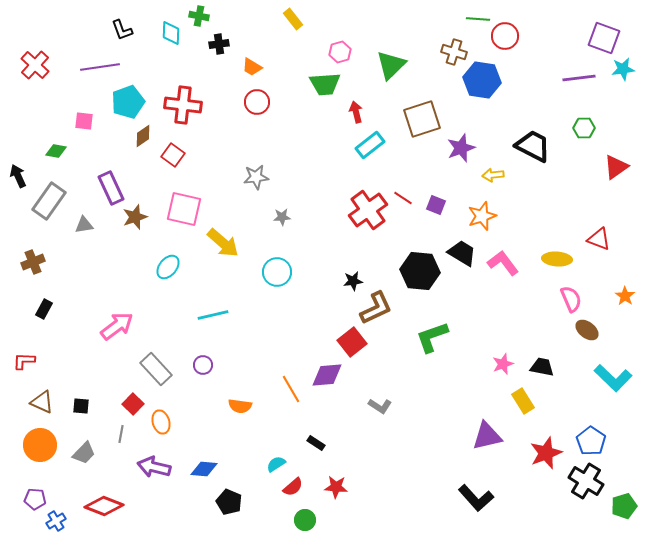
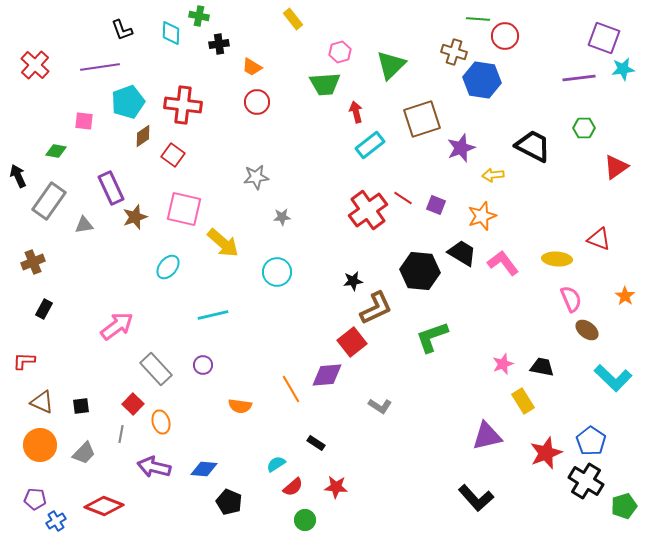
black square at (81, 406): rotated 12 degrees counterclockwise
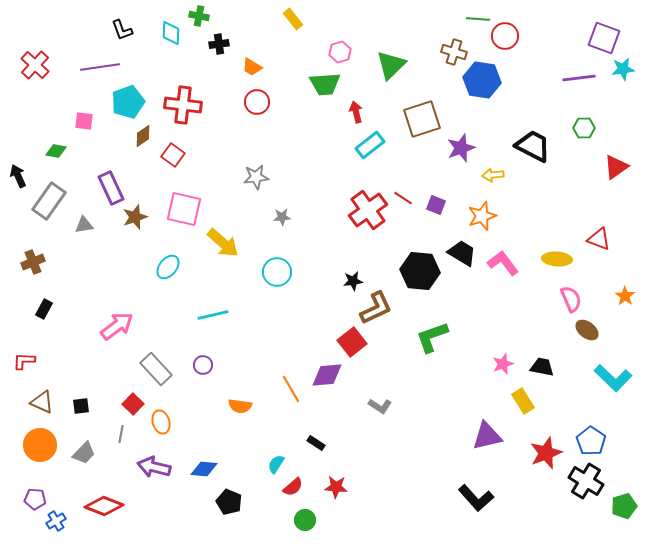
cyan semicircle at (276, 464): rotated 24 degrees counterclockwise
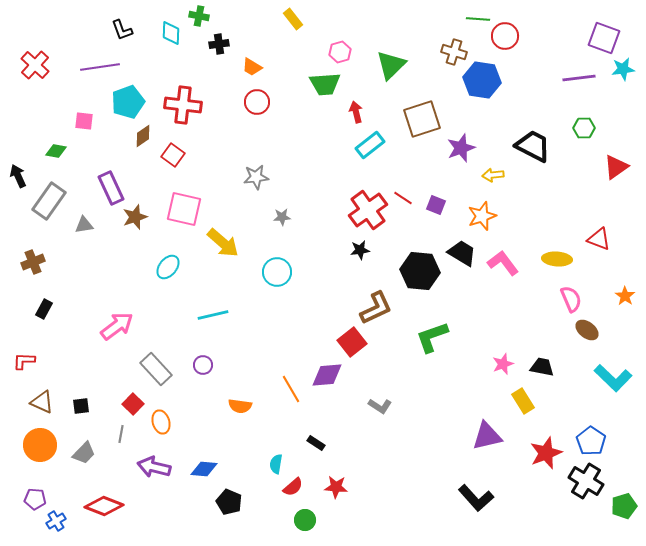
black star at (353, 281): moved 7 px right, 31 px up
cyan semicircle at (276, 464): rotated 24 degrees counterclockwise
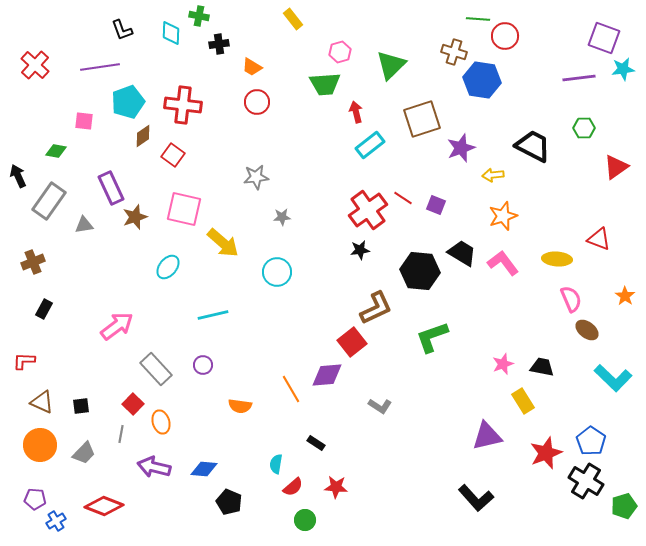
orange star at (482, 216): moved 21 px right
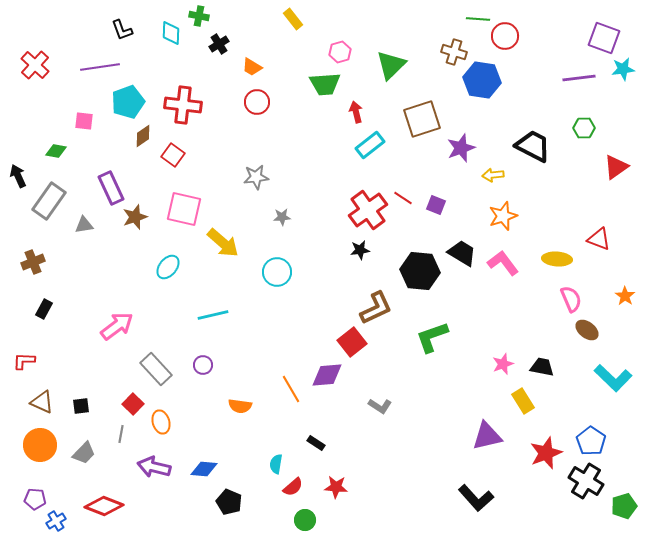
black cross at (219, 44): rotated 24 degrees counterclockwise
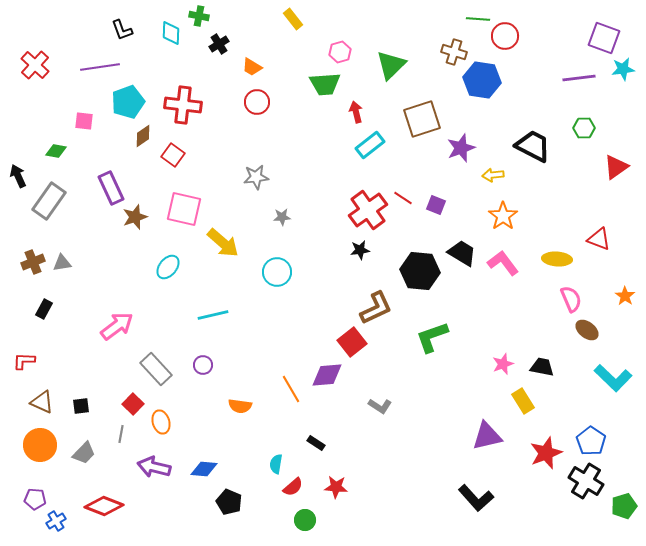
orange star at (503, 216): rotated 16 degrees counterclockwise
gray triangle at (84, 225): moved 22 px left, 38 px down
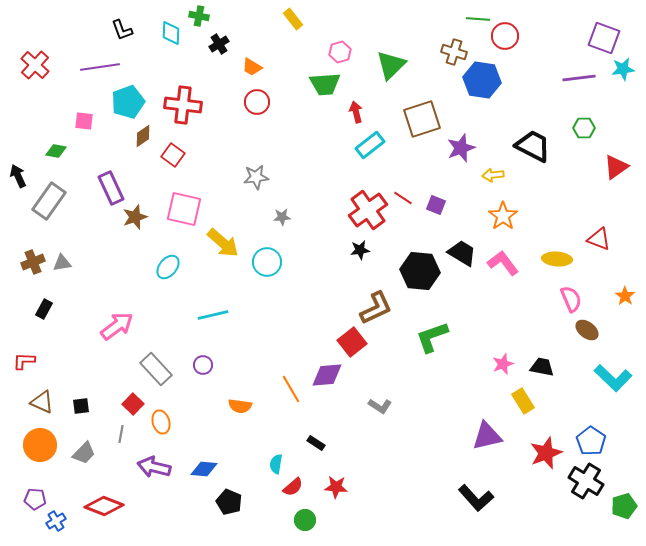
cyan circle at (277, 272): moved 10 px left, 10 px up
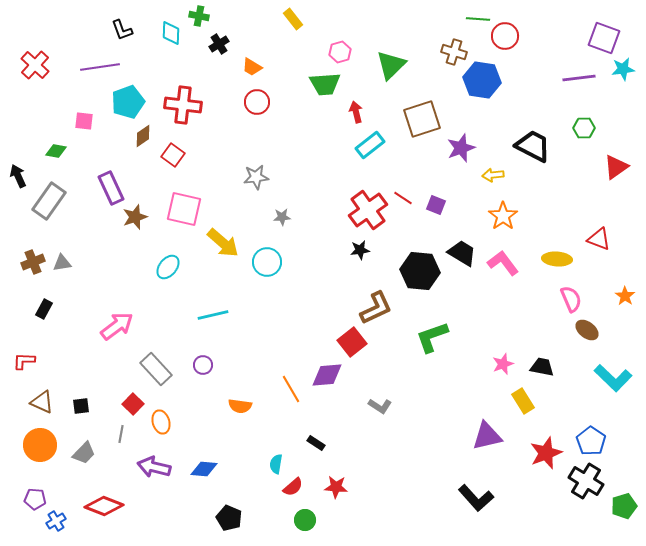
black pentagon at (229, 502): moved 16 px down
